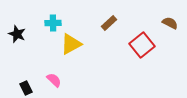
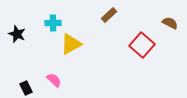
brown rectangle: moved 8 px up
red square: rotated 10 degrees counterclockwise
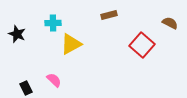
brown rectangle: rotated 28 degrees clockwise
